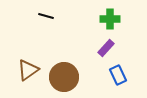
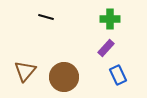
black line: moved 1 px down
brown triangle: moved 3 px left, 1 px down; rotated 15 degrees counterclockwise
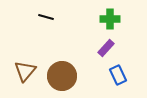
brown circle: moved 2 px left, 1 px up
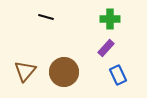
brown circle: moved 2 px right, 4 px up
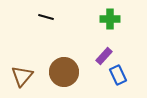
purple rectangle: moved 2 px left, 8 px down
brown triangle: moved 3 px left, 5 px down
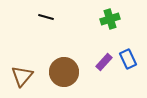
green cross: rotated 18 degrees counterclockwise
purple rectangle: moved 6 px down
blue rectangle: moved 10 px right, 16 px up
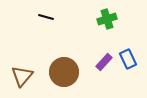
green cross: moved 3 px left
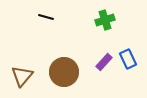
green cross: moved 2 px left, 1 px down
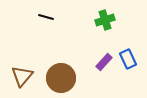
brown circle: moved 3 px left, 6 px down
